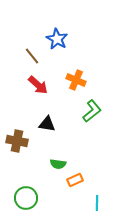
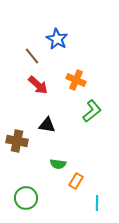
black triangle: moved 1 px down
orange rectangle: moved 1 px right, 1 px down; rotated 35 degrees counterclockwise
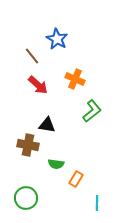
orange cross: moved 1 px left, 1 px up
brown cross: moved 11 px right, 4 px down
green semicircle: moved 2 px left
orange rectangle: moved 2 px up
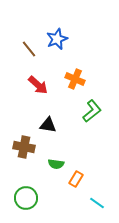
blue star: rotated 20 degrees clockwise
brown line: moved 3 px left, 7 px up
black triangle: moved 1 px right
brown cross: moved 4 px left, 2 px down
cyan line: rotated 56 degrees counterclockwise
